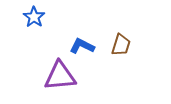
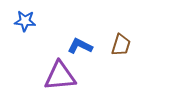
blue star: moved 9 px left, 4 px down; rotated 30 degrees counterclockwise
blue L-shape: moved 2 px left
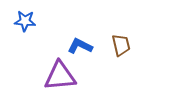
brown trapezoid: rotated 30 degrees counterclockwise
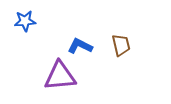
blue star: rotated 10 degrees counterclockwise
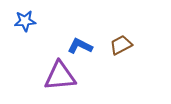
brown trapezoid: rotated 105 degrees counterclockwise
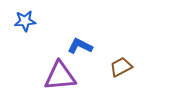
brown trapezoid: moved 22 px down
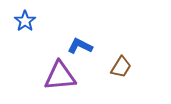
blue star: rotated 30 degrees counterclockwise
brown trapezoid: rotated 150 degrees clockwise
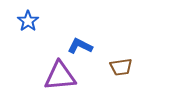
blue star: moved 3 px right
brown trapezoid: rotated 50 degrees clockwise
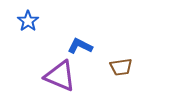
purple triangle: rotated 28 degrees clockwise
